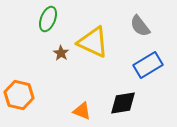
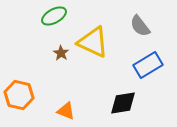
green ellipse: moved 6 px right, 3 px up; rotated 40 degrees clockwise
orange triangle: moved 16 px left
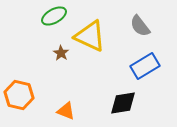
yellow triangle: moved 3 px left, 6 px up
blue rectangle: moved 3 px left, 1 px down
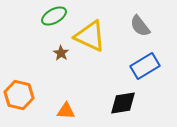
orange triangle: rotated 18 degrees counterclockwise
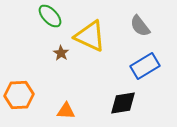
green ellipse: moved 4 px left; rotated 75 degrees clockwise
orange hexagon: rotated 16 degrees counterclockwise
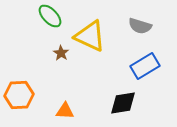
gray semicircle: rotated 35 degrees counterclockwise
orange triangle: moved 1 px left
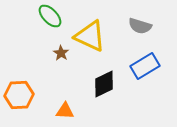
black diamond: moved 19 px left, 19 px up; rotated 16 degrees counterclockwise
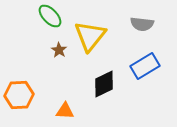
gray semicircle: moved 2 px right, 2 px up; rotated 10 degrees counterclockwise
yellow triangle: rotated 44 degrees clockwise
brown star: moved 2 px left, 3 px up
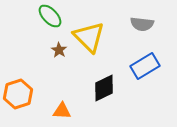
yellow triangle: moved 1 px left, 1 px down; rotated 24 degrees counterclockwise
black diamond: moved 4 px down
orange hexagon: moved 1 px left, 1 px up; rotated 16 degrees counterclockwise
orange triangle: moved 3 px left
